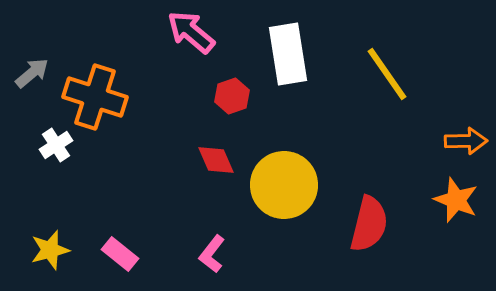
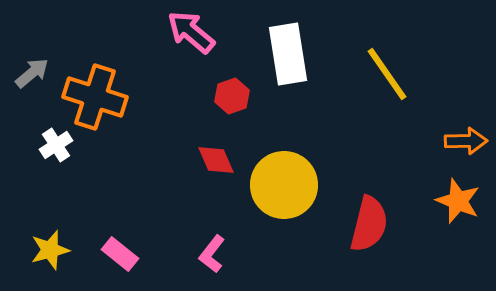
orange star: moved 2 px right, 1 px down
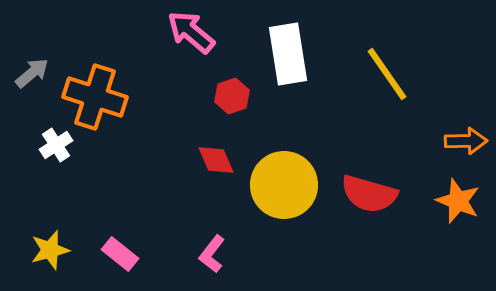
red semicircle: moved 30 px up; rotated 92 degrees clockwise
